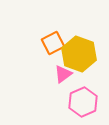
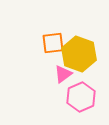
orange square: rotated 20 degrees clockwise
pink hexagon: moved 2 px left, 5 px up
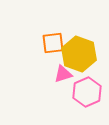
pink triangle: rotated 18 degrees clockwise
pink hexagon: moved 6 px right, 5 px up
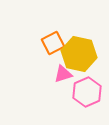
orange square: rotated 20 degrees counterclockwise
yellow hexagon: rotated 8 degrees counterclockwise
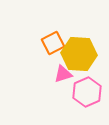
yellow hexagon: rotated 8 degrees counterclockwise
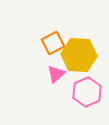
yellow hexagon: moved 1 px down
pink triangle: moved 7 px left; rotated 24 degrees counterclockwise
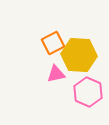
pink triangle: rotated 30 degrees clockwise
pink hexagon: moved 1 px right; rotated 12 degrees counterclockwise
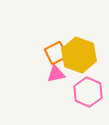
orange square: moved 3 px right, 10 px down
yellow hexagon: rotated 16 degrees clockwise
